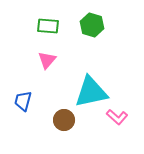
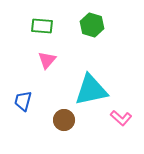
green rectangle: moved 6 px left
cyan triangle: moved 2 px up
pink L-shape: moved 4 px right, 1 px down
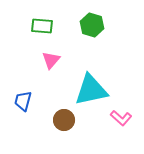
pink triangle: moved 4 px right
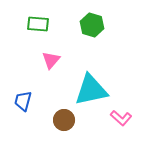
green rectangle: moved 4 px left, 2 px up
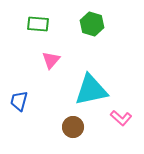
green hexagon: moved 1 px up
blue trapezoid: moved 4 px left
brown circle: moved 9 px right, 7 px down
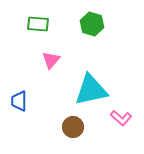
blue trapezoid: rotated 15 degrees counterclockwise
